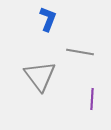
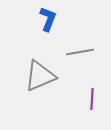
gray line: rotated 20 degrees counterclockwise
gray triangle: rotated 44 degrees clockwise
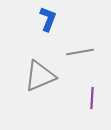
purple line: moved 1 px up
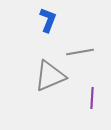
blue L-shape: moved 1 px down
gray triangle: moved 10 px right
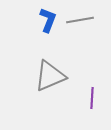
gray line: moved 32 px up
